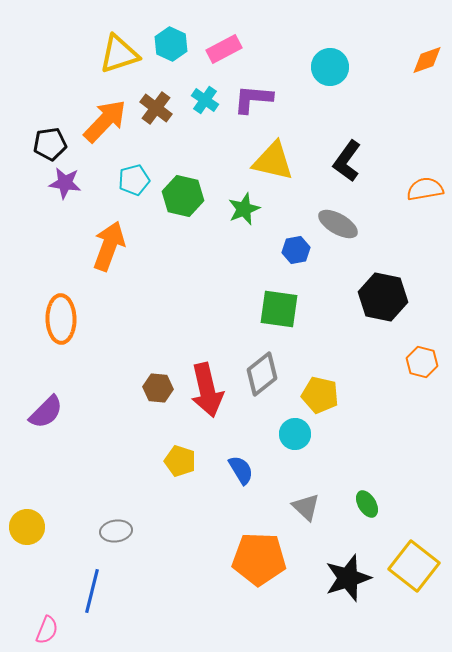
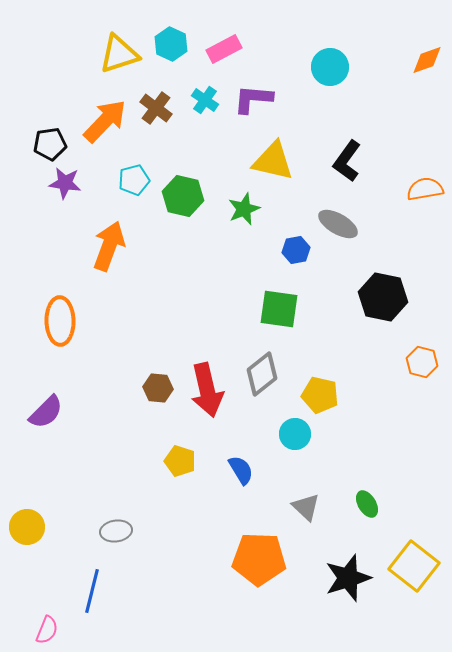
orange ellipse at (61, 319): moved 1 px left, 2 px down
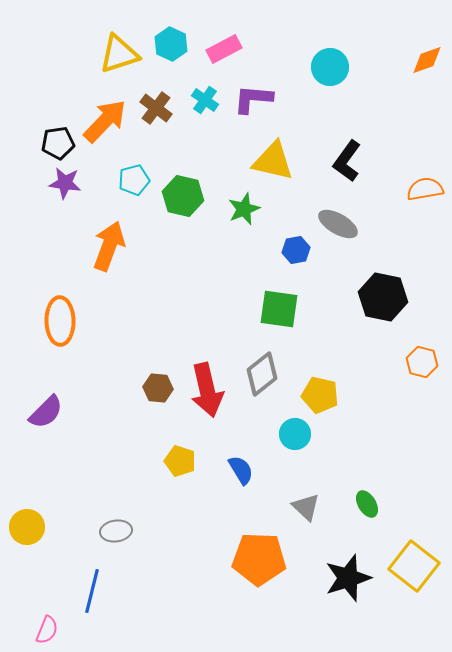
black pentagon at (50, 144): moved 8 px right, 1 px up
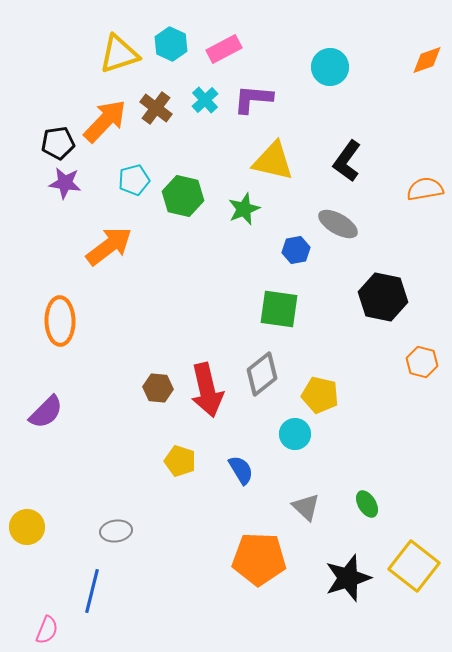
cyan cross at (205, 100): rotated 12 degrees clockwise
orange arrow at (109, 246): rotated 33 degrees clockwise
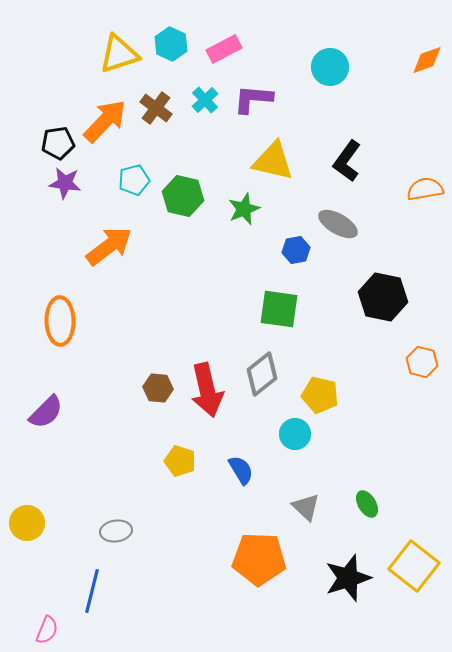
yellow circle at (27, 527): moved 4 px up
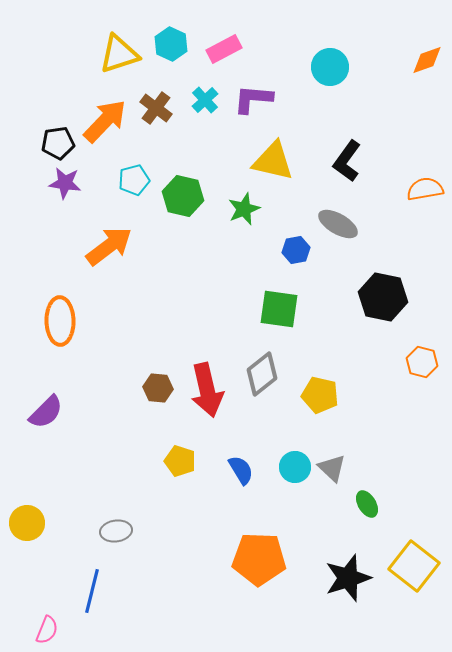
cyan circle at (295, 434): moved 33 px down
gray triangle at (306, 507): moved 26 px right, 39 px up
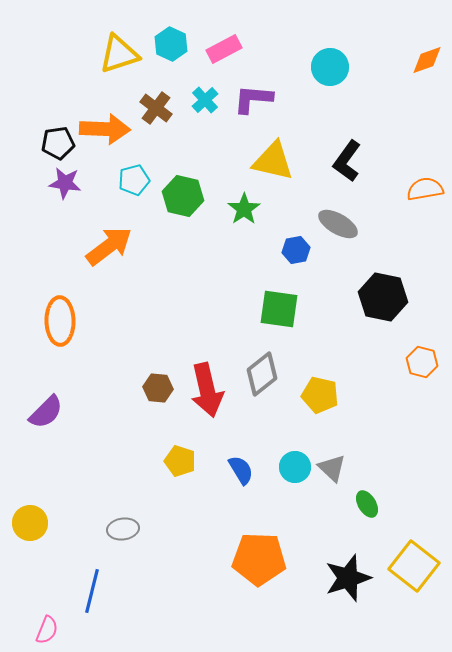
orange arrow at (105, 121): moved 8 px down; rotated 48 degrees clockwise
green star at (244, 209): rotated 12 degrees counterclockwise
yellow circle at (27, 523): moved 3 px right
gray ellipse at (116, 531): moved 7 px right, 2 px up
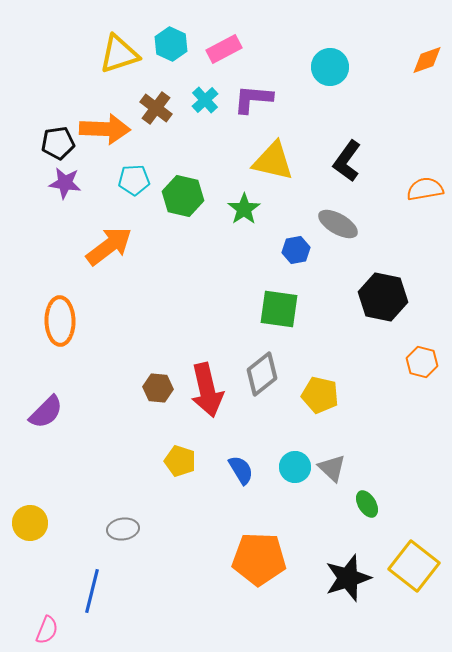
cyan pentagon at (134, 180): rotated 12 degrees clockwise
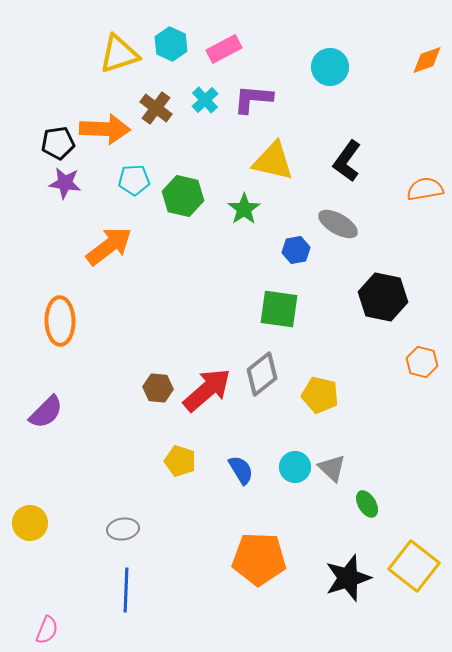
red arrow at (207, 390): rotated 118 degrees counterclockwise
blue line at (92, 591): moved 34 px right, 1 px up; rotated 12 degrees counterclockwise
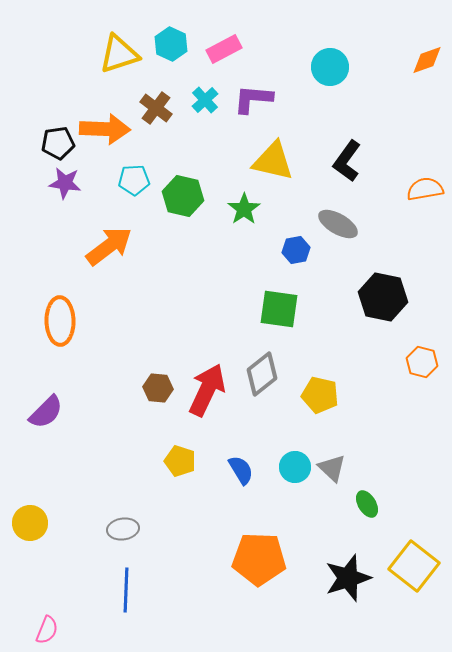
red arrow at (207, 390): rotated 24 degrees counterclockwise
